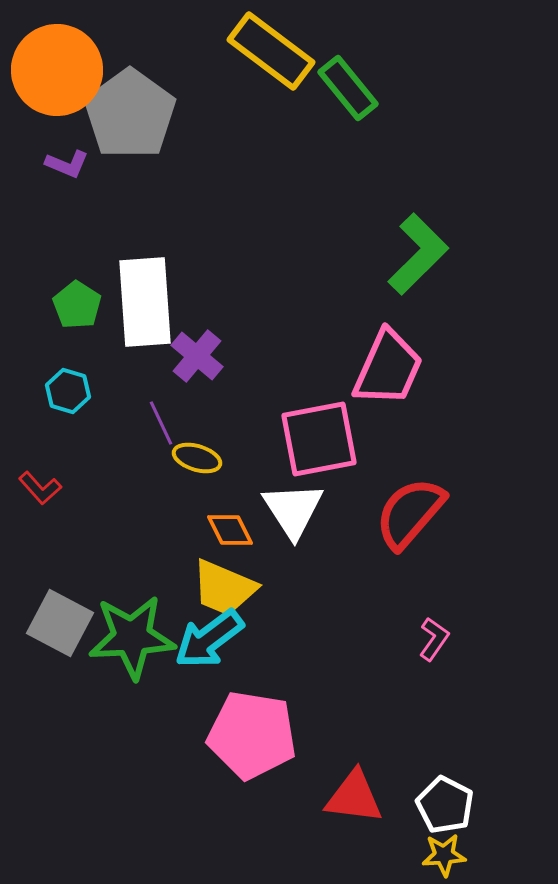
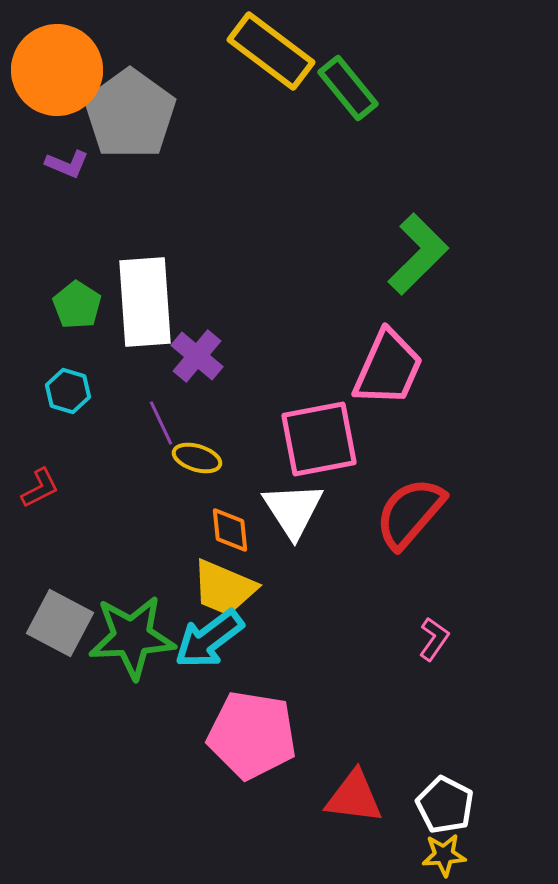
red L-shape: rotated 75 degrees counterclockwise
orange diamond: rotated 21 degrees clockwise
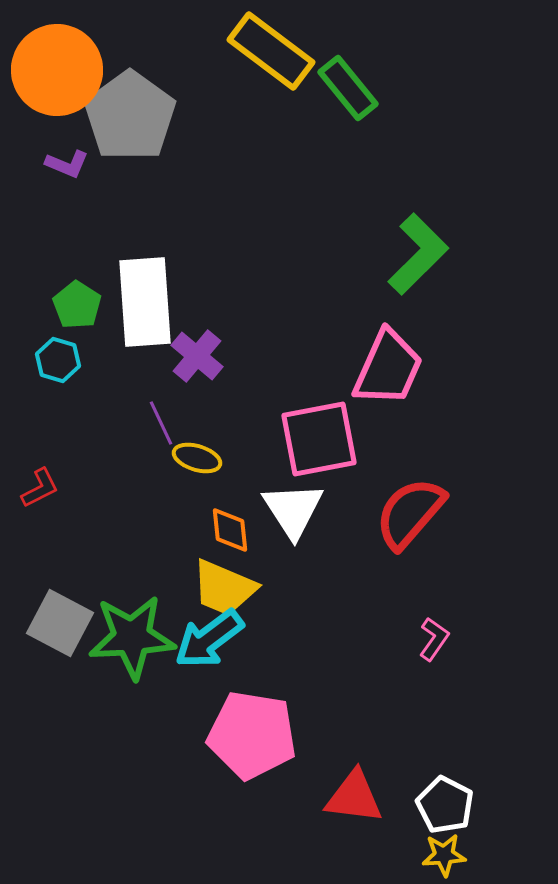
gray pentagon: moved 2 px down
cyan hexagon: moved 10 px left, 31 px up
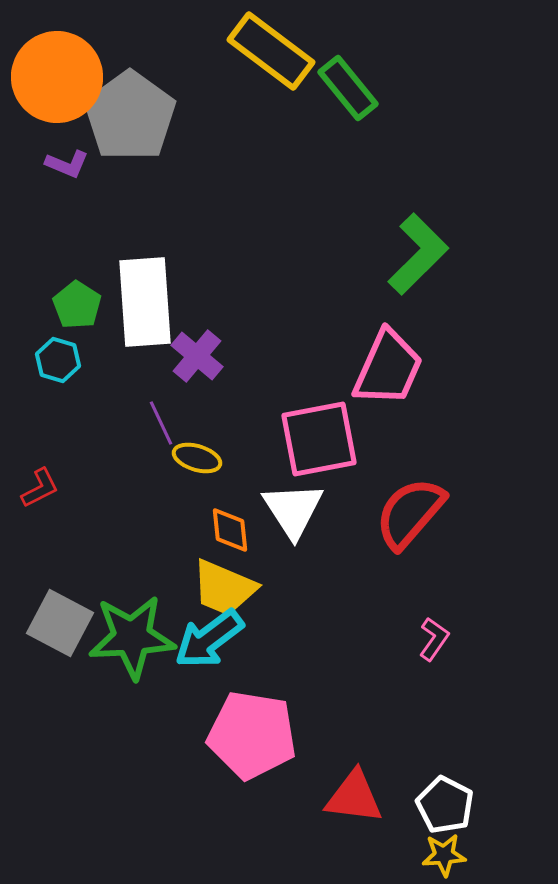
orange circle: moved 7 px down
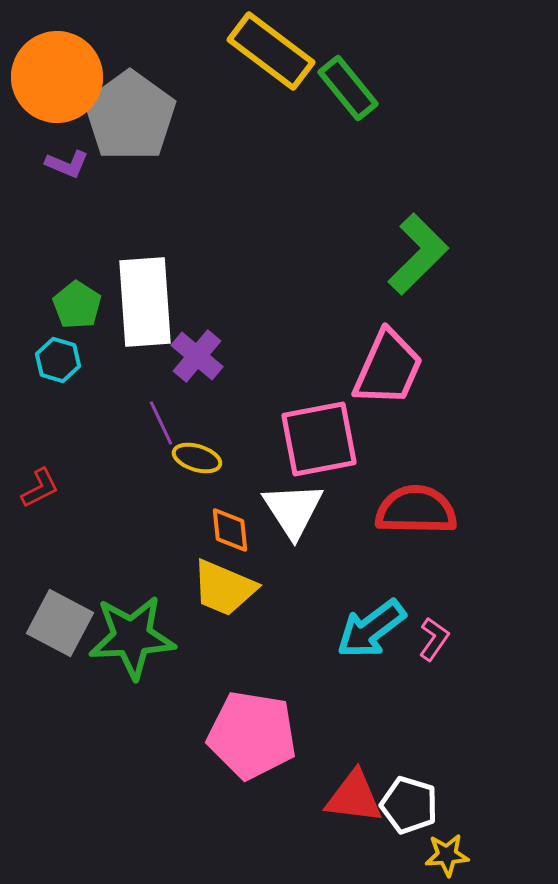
red semicircle: moved 6 px right, 3 px up; rotated 50 degrees clockwise
cyan arrow: moved 162 px right, 10 px up
white pentagon: moved 36 px left; rotated 10 degrees counterclockwise
yellow star: moved 3 px right
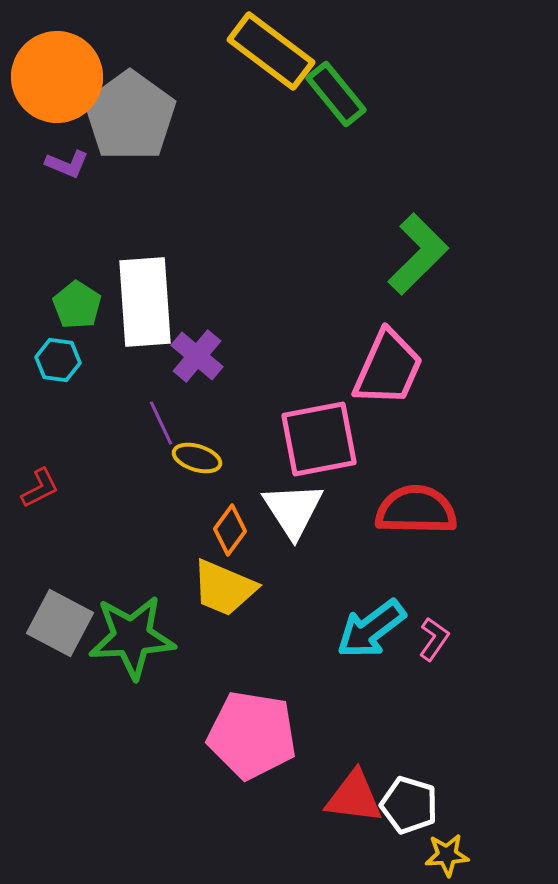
green rectangle: moved 12 px left, 6 px down
cyan hexagon: rotated 9 degrees counterclockwise
orange diamond: rotated 42 degrees clockwise
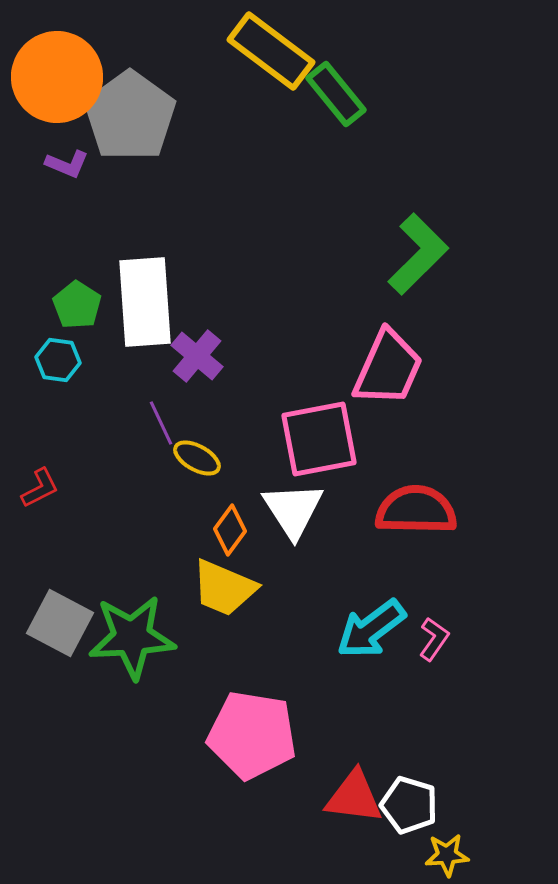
yellow ellipse: rotated 12 degrees clockwise
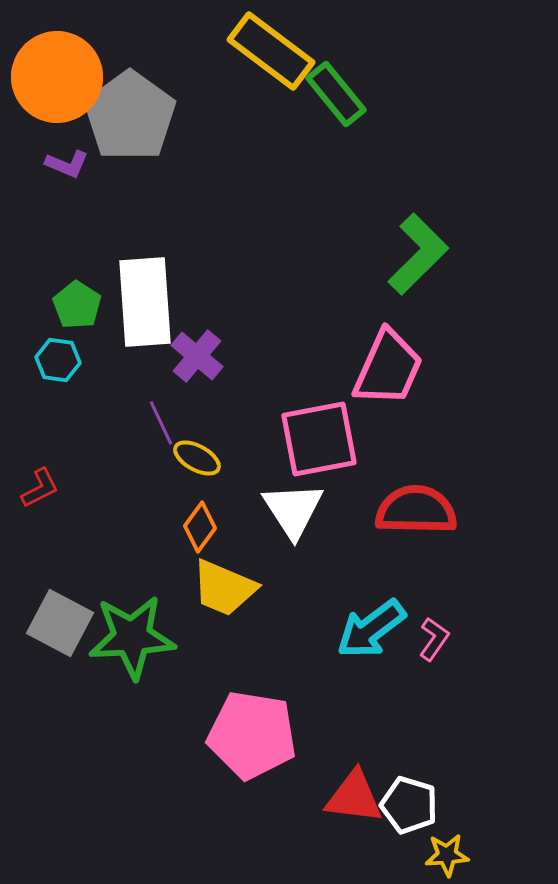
orange diamond: moved 30 px left, 3 px up
